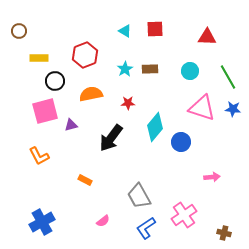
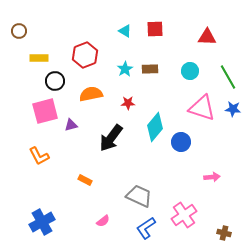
gray trapezoid: rotated 144 degrees clockwise
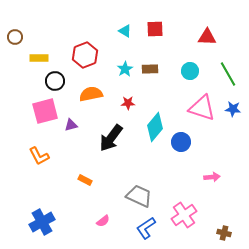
brown circle: moved 4 px left, 6 px down
green line: moved 3 px up
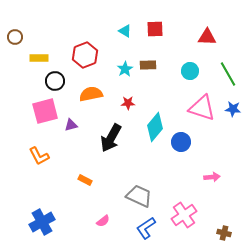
brown rectangle: moved 2 px left, 4 px up
black arrow: rotated 8 degrees counterclockwise
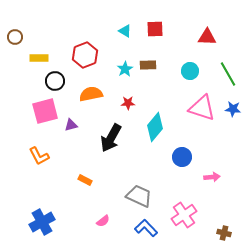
blue circle: moved 1 px right, 15 px down
blue L-shape: rotated 80 degrees clockwise
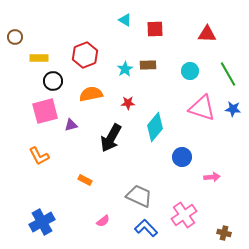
cyan triangle: moved 11 px up
red triangle: moved 3 px up
black circle: moved 2 px left
